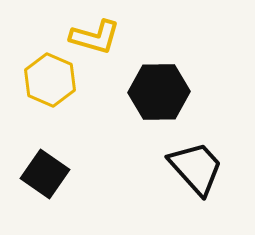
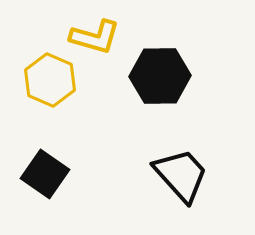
black hexagon: moved 1 px right, 16 px up
black trapezoid: moved 15 px left, 7 px down
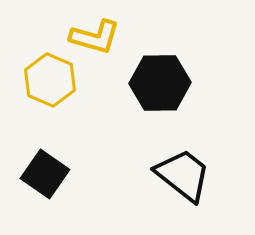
black hexagon: moved 7 px down
black trapezoid: moved 2 px right; rotated 10 degrees counterclockwise
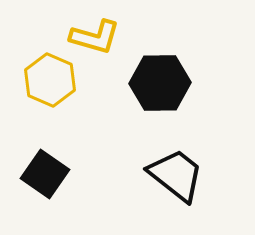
black trapezoid: moved 7 px left
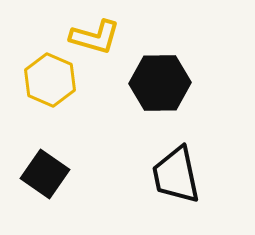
black trapezoid: rotated 140 degrees counterclockwise
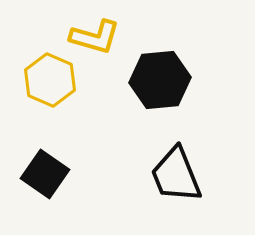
black hexagon: moved 3 px up; rotated 4 degrees counterclockwise
black trapezoid: rotated 10 degrees counterclockwise
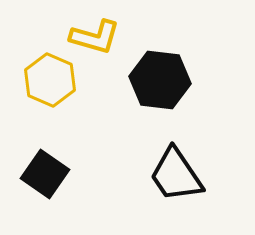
black hexagon: rotated 12 degrees clockwise
black trapezoid: rotated 12 degrees counterclockwise
